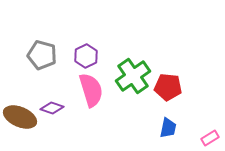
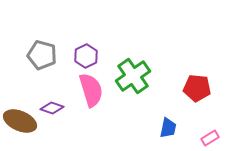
red pentagon: moved 29 px right, 1 px down
brown ellipse: moved 4 px down
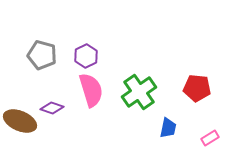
green cross: moved 6 px right, 16 px down
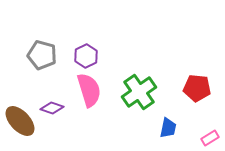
pink semicircle: moved 2 px left
brown ellipse: rotated 24 degrees clockwise
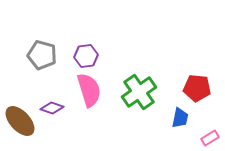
purple hexagon: rotated 20 degrees clockwise
blue trapezoid: moved 12 px right, 10 px up
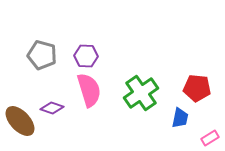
purple hexagon: rotated 10 degrees clockwise
green cross: moved 2 px right, 1 px down
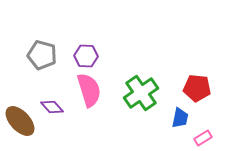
purple diamond: moved 1 px up; rotated 30 degrees clockwise
pink rectangle: moved 7 px left
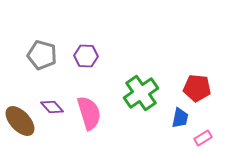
pink semicircle: moved 23 px down
